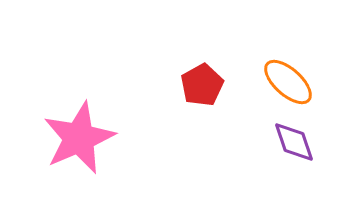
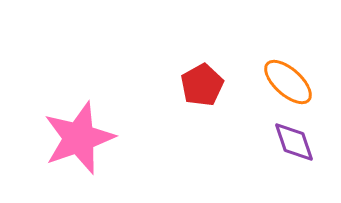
pink star: rotated 4 degrees clockwise
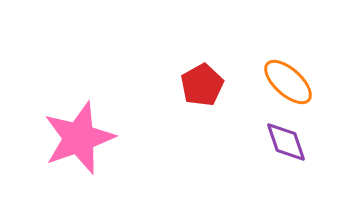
purple diamond: moved 8 px left
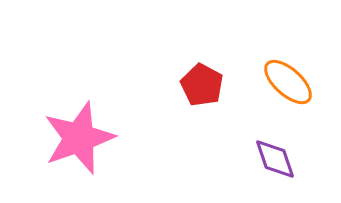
red pentagon: rotated 15 degrees counterclockwise
purple diamond: moved 11 px left, 17 px down
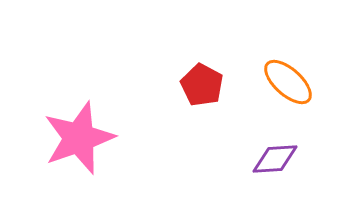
purple diamond: rotated 75 degrees counterclockwise
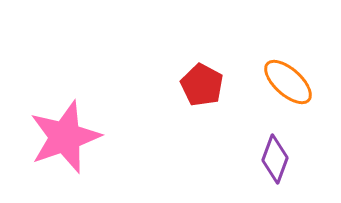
pink star: moved 14 px left, 1 px up
purple diamond: rotated 66 degrees counterclockwise
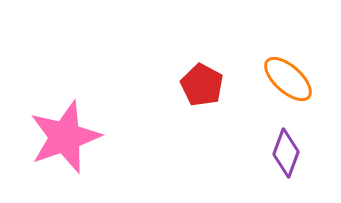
orange ellipse: moved 3 px up
purple diamond: moved 11 px right, 6 px up
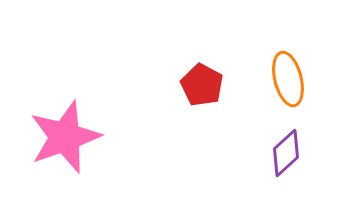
orange ellipse: rotated 34 degrees clockwise
purple diamond: rotated 27 degrees clockwise
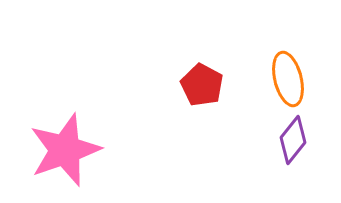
pink star: moved 13 px down
purple diamond: moved 7 px right, 13 px up; rotated 9 degrees counterclockwise
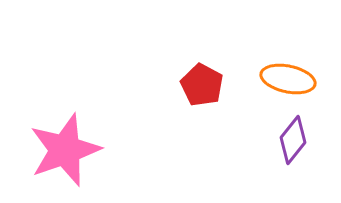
orange ellipse: rotated 64 degrees counterclockwise
